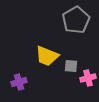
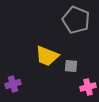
gray pentagon: rotated 20 degrees counterclockwise
pink cross: moved 9 px down
purple cross: moved 6 px left, 2 px down
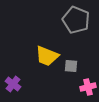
purple cross: rotated 35 degrees counterclockwise
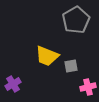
gray pentagon: rotated 20 degrees clockwise
gray square: rotated 16 degrees counterclockwise
purple cross: rotated 21 degrees clockwise
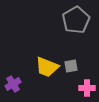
yellow trapezoid: moved 11 px down
pink cross: moved 1 px left, 1 px down; rotated 14 degrees clockwise
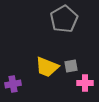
gray pentagon: moved 12 px left, 1 px up
purple cross: rotated 21 degrees clockwise
pink cross: moved 2 px left, 5 px up
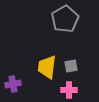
gray pentagon: moved 1 px right
yellow trapezoid: rotated 75 degrees clockwise
pink cross: moved 16 px left, 7 px down
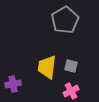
gray pentagon: moved 1 px down
gray square: rotated 24 degrees clockwise
pink cross: moved 2 px right, 1 px down; rotated 28 degrees counterclockwise
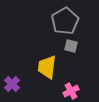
gray pentagon: moved 1 px down
gray square: moved 20 px up
purple cross: moved 1 px left; rotated 35 degrees counterclockwise
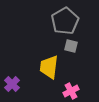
yellow trapezoid: moved 2 px right
